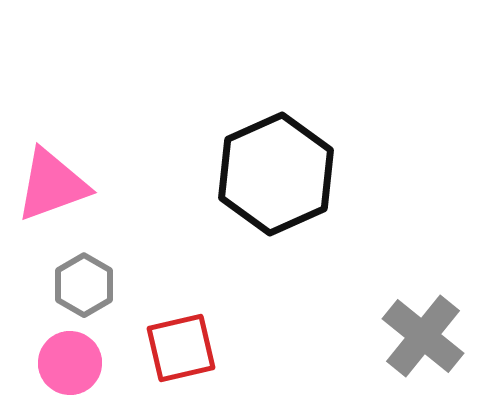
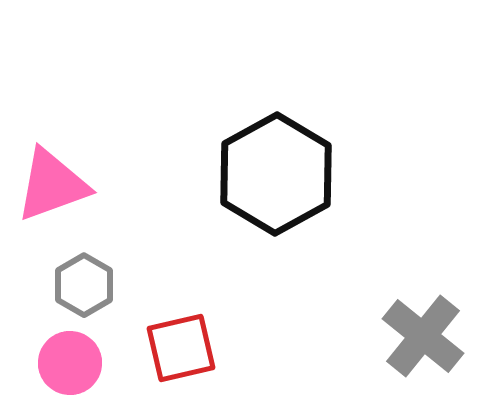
black hexagon: rotated 5 degrees counterclockwise
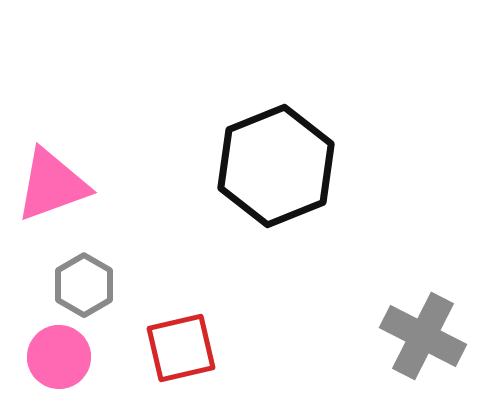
black hexagon: moved 8 px up; rotated 7 degrees clockwise
gray cross: rotated 12 degrees counterclockwise
pink circle: moved 11 px left, 6 px up
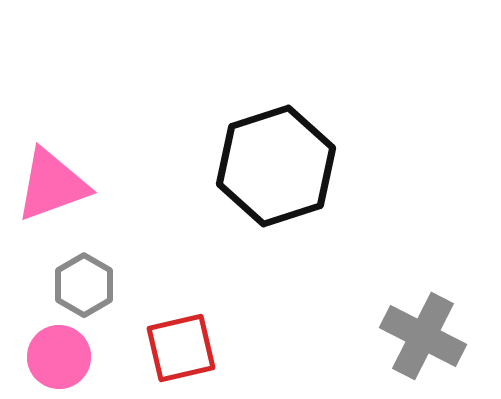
black hexagon: rotated 4 degrees clockwise
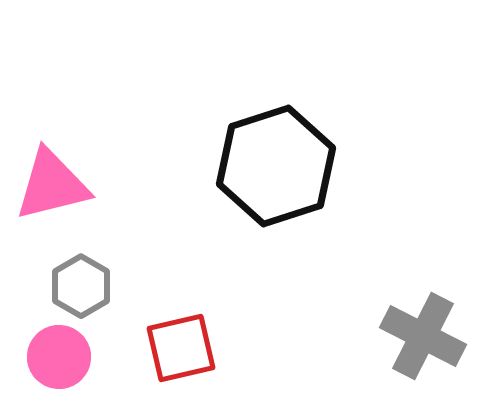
pink triangle: rotated 6 degrees clockwise
gray hexagon: moved 3 px left, 1 px down
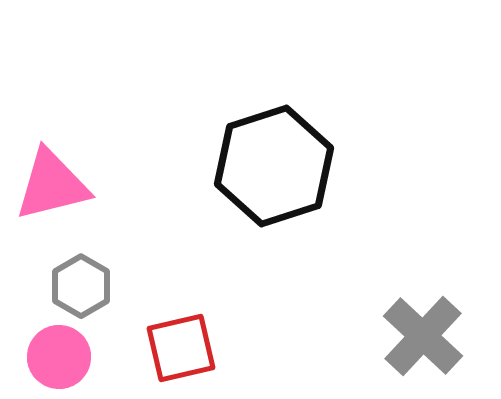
black hexagon: moved 2 px left
gray cross: rotated 16 degrees clockwise
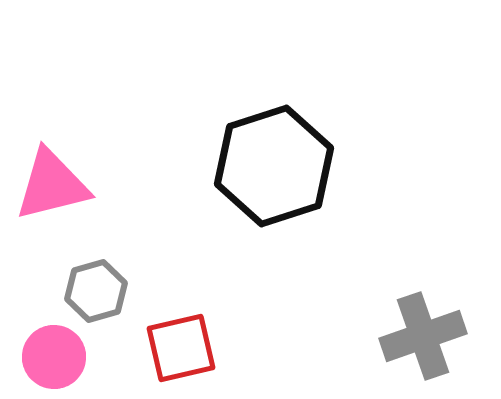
gray hexagon: moved 15 px right, 5 px down; rotated 14 degrees clockwise
gray cross: rotated 28 degrees clockwise
pink circle: moved 5 px left
